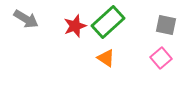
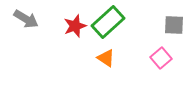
gray square: moved 8 px right; rotated 10 degrees counterclockwise
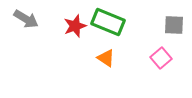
green rectangle: rotated 64 degrees clockwise
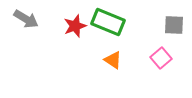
orange triangle: moved 7 px right, 2 px down
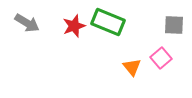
gray arrow: moved 1 px right, 4 px down
red star: moved 1 px left
orange triangle: moved 19 px right, 7 px down; rotated 18 degrees clockwise
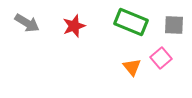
green rectangle: moved 23 px right
